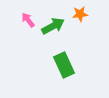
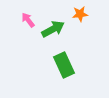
green arrow: moved 3 px down
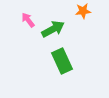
orange star: moved 3 px right, 3 px up
green rectangle: moved 2 px left, 4 px up
